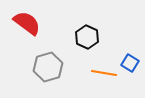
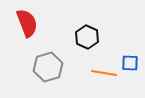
red semicircle: rotated 32 degrees clockwise
blue square: rotated 30 degrees counterclockwise
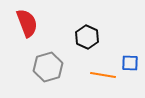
orange line: moved 1 px left, 2 px down
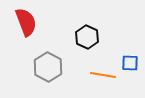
red semicircle: moved 1 px left, 1 px up
gray hexagon: rotated 16 degrees counterclockwise
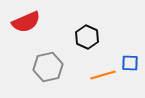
red semicircle: rotated 88 degrees clockwise
gray hexagon: rotated 20 degrees clockwise
orange line: rotated 25 degrees counterclockwise
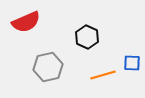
blue square: moved 2 px right
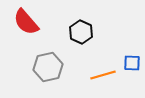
red semicircle: rotated 72 degrees clockwise
black hexagon: moved 6 px left, 5 px up
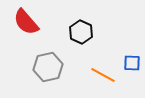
orange line: rotated 45 degrees clockwise
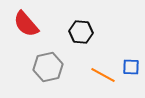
red semicircle: moved 2 px down
black hexagon: rotated 20 degrees counterclockwise
blue square: moved 1 px left, 4 px down
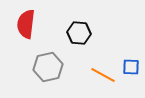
red semicircle: rotated 48 degrees clockwise
black hexagon: moved 2 px left, 1 px down
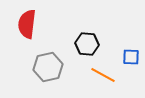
red semicircle: moved 1 px right
black hexagon: moved 8 px right, 11 px down
blue square: moved 10 px up
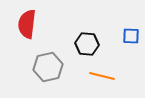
blue square: moved 21 px up
orange line: moved 1 px left, 1 px down; rotated 15 degrees counterclockwise
